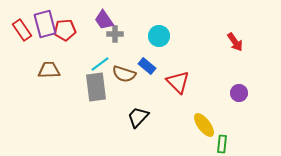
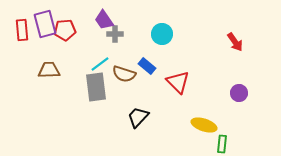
red rectangle: rotated 30 degrees clockwise
cyan circle: moved 3 px right, 2 px up
yellow ellipse: rotated 35 degrees counterclockwise
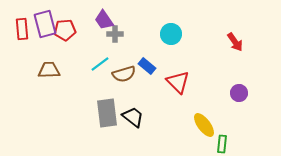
red rectangle: moved 1 px up
cyan circle: moved 9 px right
brown semicircle: rotated 35 degrees counterclockwise
gray rectangle: moved 11 px right, 26 px down
black trapezoid: moved 5 px left; rotated 85 degrees clockwise
yellow ellipse: rotated 35 degrees clockwise
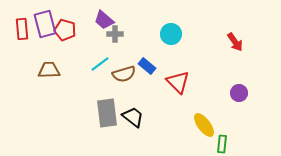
purple trapezoid: rotated 15 degrees counterclockwise
red pentagon: rotated 20 degrees clockwise
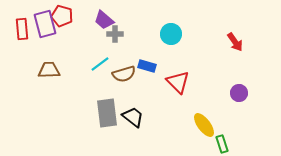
red pentagon: moved 3 px left, 14 px up
blue rectangle: rotated 24 degrees counterclockwise
green rectangle: rotated 24 degrees counterclockwise
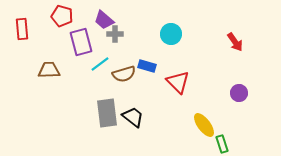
purple rectangle: moved 36 px right, 18 px down
